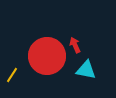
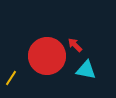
red arrow: rotated 21 degrees counterclockwise
yellow line: moved 1 px left, 3 px down
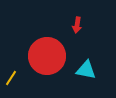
red arrow: moved 2 px right, 20 px up; rotated 126 degrees counterclockwise
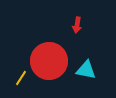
red circle: moved 2 px right, 5 px down
yellow line: moved 10 px right
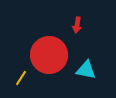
red circle: moved 6 px up
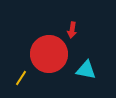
red arrow: moved 5 px left, 5 px down
red circle: moved 1 px up
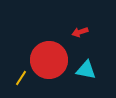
red arrow: moved 8 px right, 2 px down; rotated 63 degrees clockwise
red circle: moved 6 px down
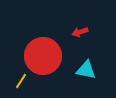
red circle: moved 6 px left, 4 px up
yellow line: moved 3 px down
